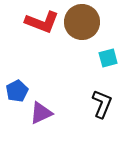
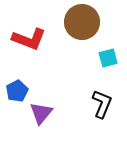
red L-shape: moved 13 px left, 17 px down
purple triangle: rotated 25 degrees counterclockwise
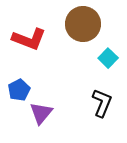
brown circle: moved 1 px right, 2 px down
cyan square: rotated 30 degrees counterclockwise
blue pentagon: moved 2 px right, 1 px up
black L-shape: moved 1 px up
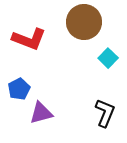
brown circle: moved 1 px right, 2 px up
blue pentagon: moved 1 px up
black L-shape: moved 3 px right, 10 px down
purple triangle: rotated 35 degrees clockwise
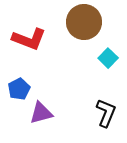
black L-shape: moved 1 px right
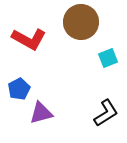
brown circle: moved 3 px left
red L-shape: rotated 8 degrees clockwise
cyan square: rotated 24 degrees clockwise
black L-shape: rotated 36 degrees clockwise
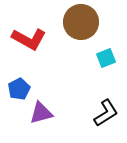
cyan square: moved 2 px left
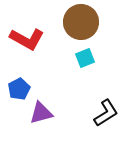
red L-shape: moved 2 px left
cyan square: moved 21 px left
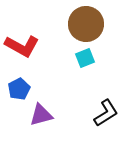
brown circle: moved 5 px right, 2 px down
red L-shape: moved 5 px left, 7 px down
purple triangle: moved 2 px down
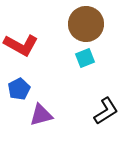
red L-shape: moved 1 px left, 1 px up
black L-shape: moved 2 px up
